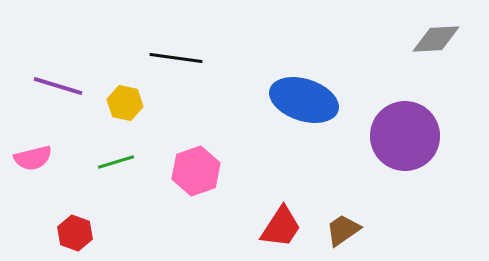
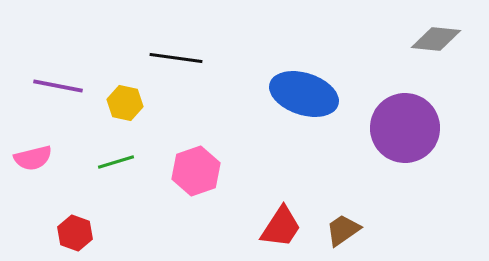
gray diamond: rotated 9 degrees clockwise
purple line: rotated 6 degrees counterclockwise
blue ellipse: moved 6 px up
purple circle: moved 8 px up
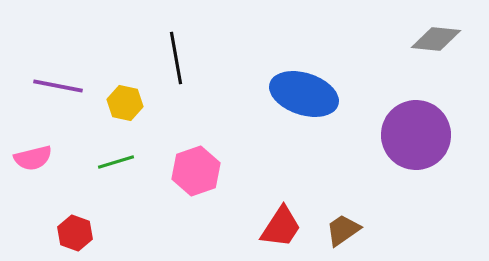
black line: rotated 72 degrees clockwise
purple circle: moved 11 px right, 7 px down
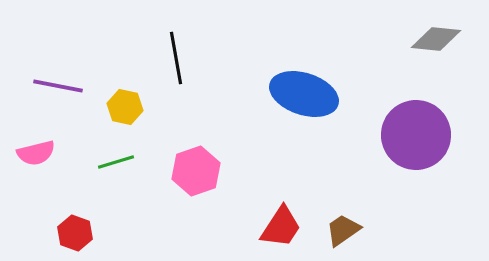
yellow hexagon: moved 4 px down
pink semicircle: moved 3 px right, 5 px up
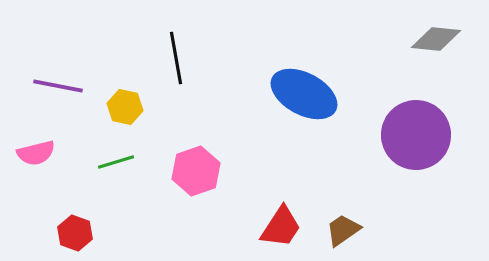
blue ellipse: rotated 10 degrees clockwise
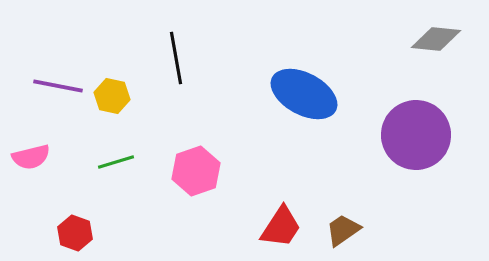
yellow hexagon: moved 13 px left, 11 px up
pink semicircle: moved 5 px left, 4 px down
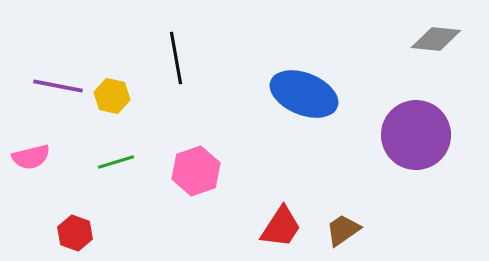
blue ellipse: rotated 6 degrees counterclockwise
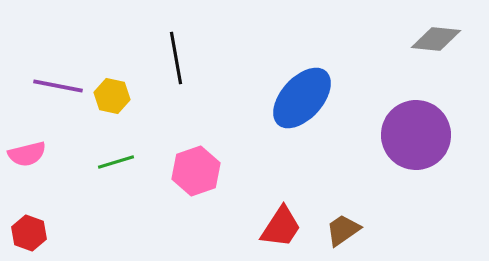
blue ellipse: moved 2 px left, 4 px down; rotated 70 degrees counterclockwise
pink semicircle: moved 4 px left, 3 px up
red hexagon: moved 46 px left
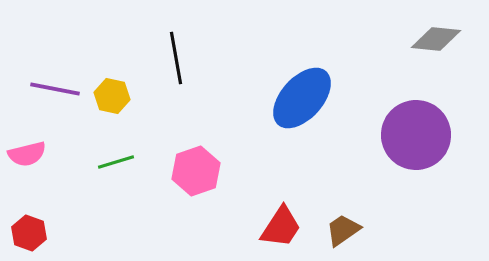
purple line: moved 3 px left, 3 px down
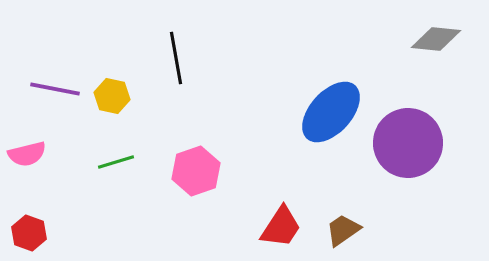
blue ellipse: moved 29 px right, 14 px down
purple circle: moved 8 px left, 8 px down
